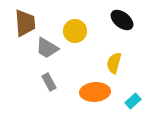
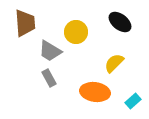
black ellipse: moved 2 px left, 2 px down
yellow circle: moved 1 px right, 1 px down
gray trapezoid: moved 3 px right, 3 px down
yellow semicircle: rotated 30 degrees clockwise
gray rectangle: moved 4 px up
orange ellipse: rotated 12 degrees clockwise
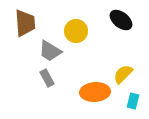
black ellipse: moved 1 px right, 2 px up
yellow circle: moved 1 px up
yellow semicircle: moved 9 px right, 11 px down
gray rectangle: moved 2 px left
orange ellipse: rotated 12 degrees counterclockwise
cyan rectangle: rotated 35 degrees counterclockwise
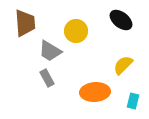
yellow semicircle: moved 9 px up
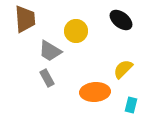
brown trapezoid: moved 4 px up
yellow semicircle: moved 4 px down
cyan rectangle: moved 2 px left, 4 px down
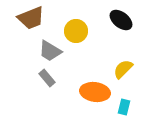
brown trapezoid: moved 6 px right, 1 px up; rotated 72 degrees clockwise
gray rectangle: rotated 12 degrees counterclockwise
orange ellipse: rotated 12 degrees clockwise
cyan rectangle: moved 7 px left, 2 px down
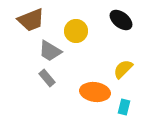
brown trapezoid: moved 2 px down
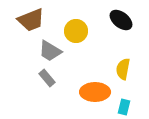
yellow semicircle: rotated 35 degrees counterclockwise
orange ellipse: rotated 8 degrees counterclockwise
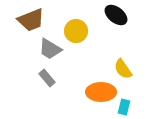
black ellipse: moved 5 px left, 5 px up
gray trapezoid: moved 2 px up
yellow semicircle: rotated 45 degrees counterclockwise
orange ellipse: moved 6 px right
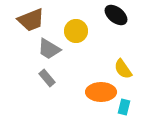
gray trapezoid: moved 1 px left
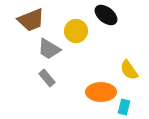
black ellipse: moved 10 px left
yellow semicircle: moved 6 px right, 1 px down
